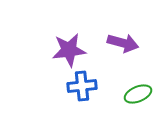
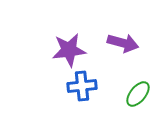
green ellipse: rotated 28 degrees counterclockwise
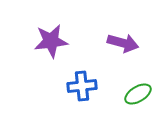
purple star: moved 18 px left, 9 px up
green ellipse: rotated 20 degrees clockwise
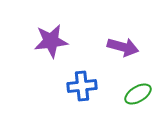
purple arrow: moved 4 px down
